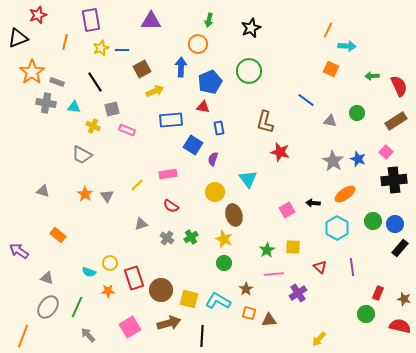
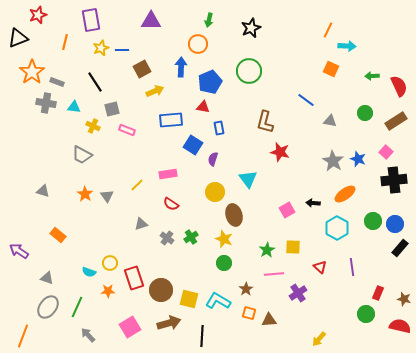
green circle at (357, 113): moved 8 px right
red semicircle at (171, 206): moved 2 px up
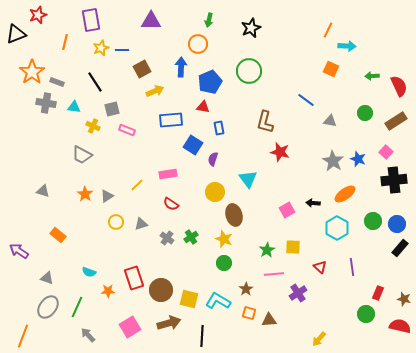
black triangle at (18, 38): moved 2 px left, 4 px up
gray triangle at (107, 196): rotated 32 degrees clockwise
blue circle at (395, 224): moved 2 px right
yellow circle at (110, 263): moved 6 px right, 41 px up
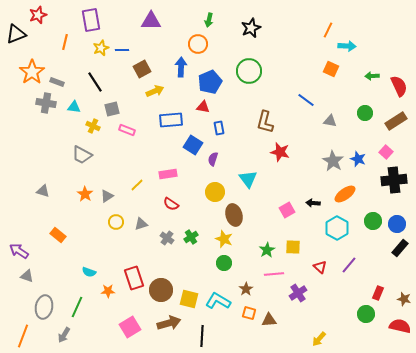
purple line at (352, 267): moved 3 px left, 2 px up; rotated 48 degrees clockwise
gray triangle at (47, 278): moved 20 px left, 2 px up
gray ellipse at (48, 307): moved 4 px left; rotated 25 degrees counterclockwise
gray arrow at (88, 335): moved 24 px left; rotated 105 degrees counterclockwise
